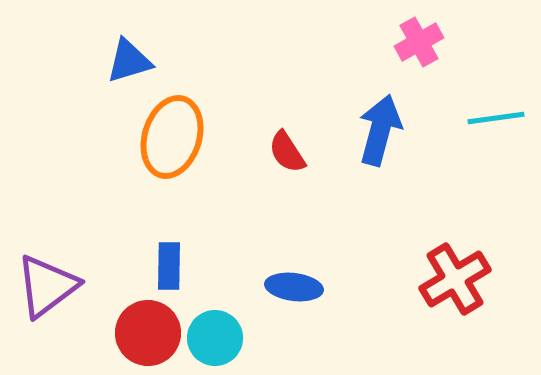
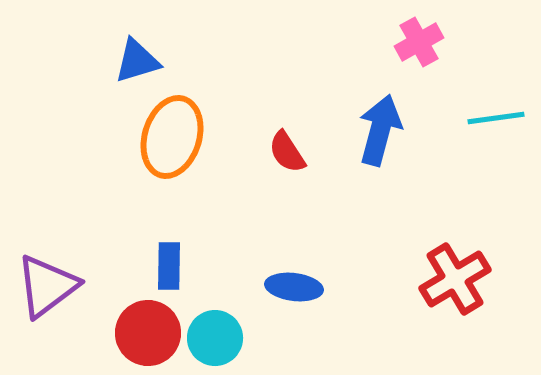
blue triangle: moved 8 px right
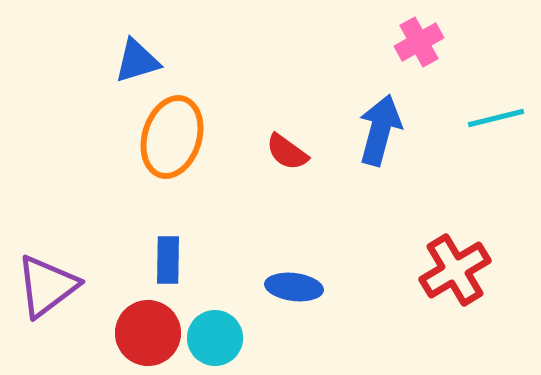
cyan line: rotated 6 degrees counterclockwise
red semicircle: rotated 21 degrees counterclockwise
blue rectangle: moved 1 px left, 6 px up
red cross: moved 9 px up
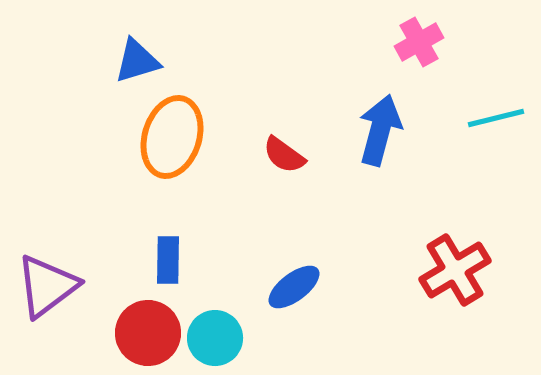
red semicircle: moved 3 px left, 3 px down
blue ellipse: rotated 44 degrees counterclockwise
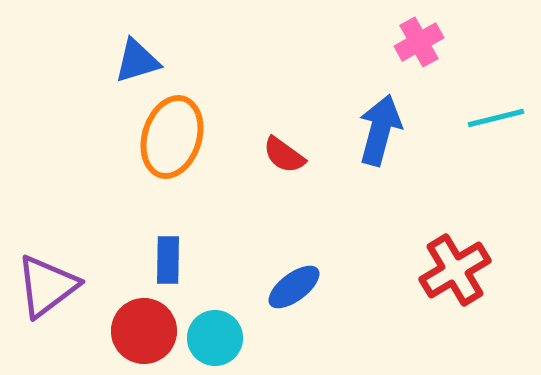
red circle: moved 4 px left, 2 px up
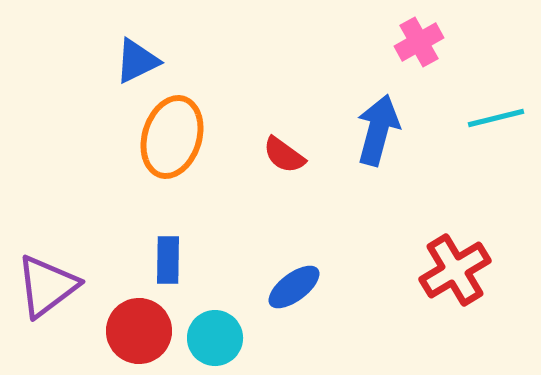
blue triangle: rotated 9 degrees counterclockwise
blue arrow: moved 2 px left
red circle: moved 5 px left
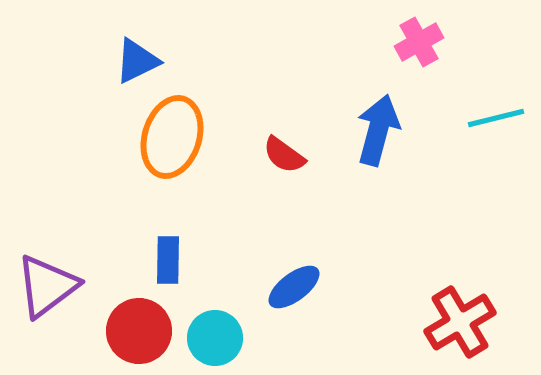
red cross: moved 5 px right, 52 px down
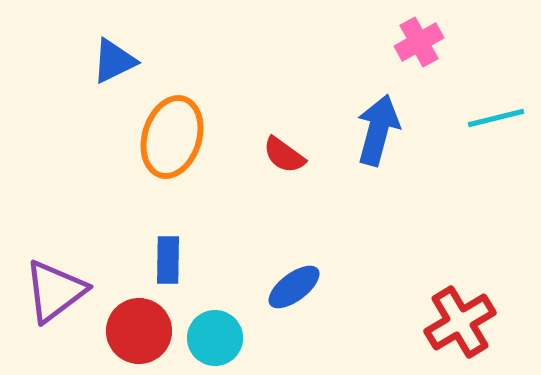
blue triangle: moved 23 px left
purple triangle: moved 8 px right, 5 px down
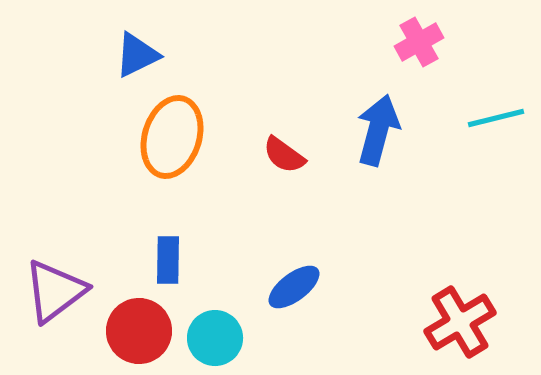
blue triangle: moved 23 px right, 6 px up
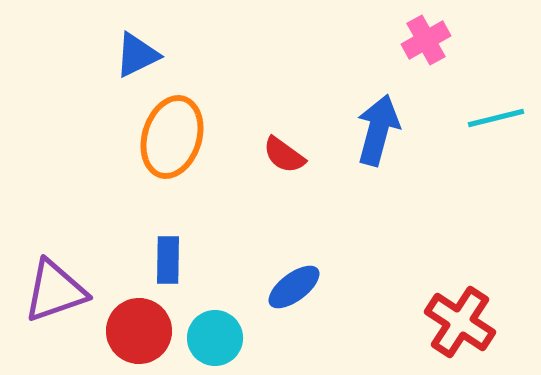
pink cross: moved 7 px right, 2 px up
purple triangle: rotated 18 degrees clockwise
red cross: rotated 26 degrees counterclockwise
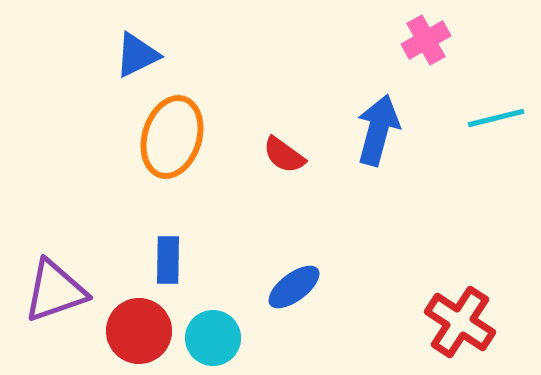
cyan circle: moved 2 px left
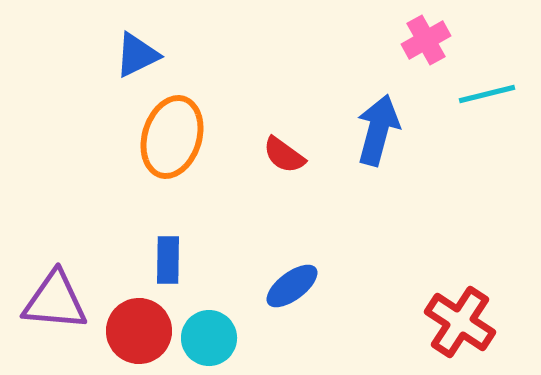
cyan line: moved 9 px left, 24 px up
blue ellipse: moved 2 px left, 1 px up
purple triangle: moved 10 px down; rotated 24 degrees clockwise
cyan circle: moved 4 px left
